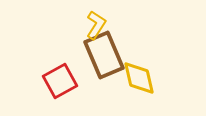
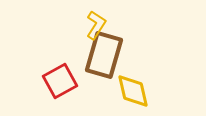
brown rectangle: rotated 39 degrees clockwise
yellow diamond: moved 6 px left, 13 px down
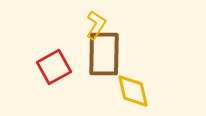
brown rectangle: moved 1 px up; rotated 15 degrees counterclockwise
red square: moved 6 px left, 14 px up
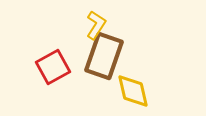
brown rectangle: moved 2 px down; rotated 18 degrees clockwise
red square: moved 1 px left
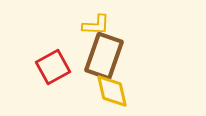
yellow L-shape: rotated 60 degrees clockwise
yellow diamond: moved 21 px left
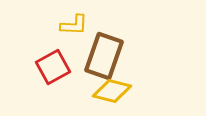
yellow L-shape: moved 22 px left
yellow diamond: rotated 63 degrees counterclockwise
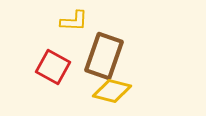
yellow L-shape: moved 4 px up
red square: rotated 32 degrees counterclockwise
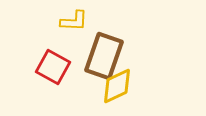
yellow diamond: moved 5 px right, 5 px up; rotated 39 degrees counterclockwise
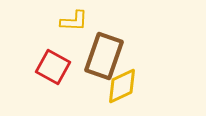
yellow diamond: moved 5 px right
